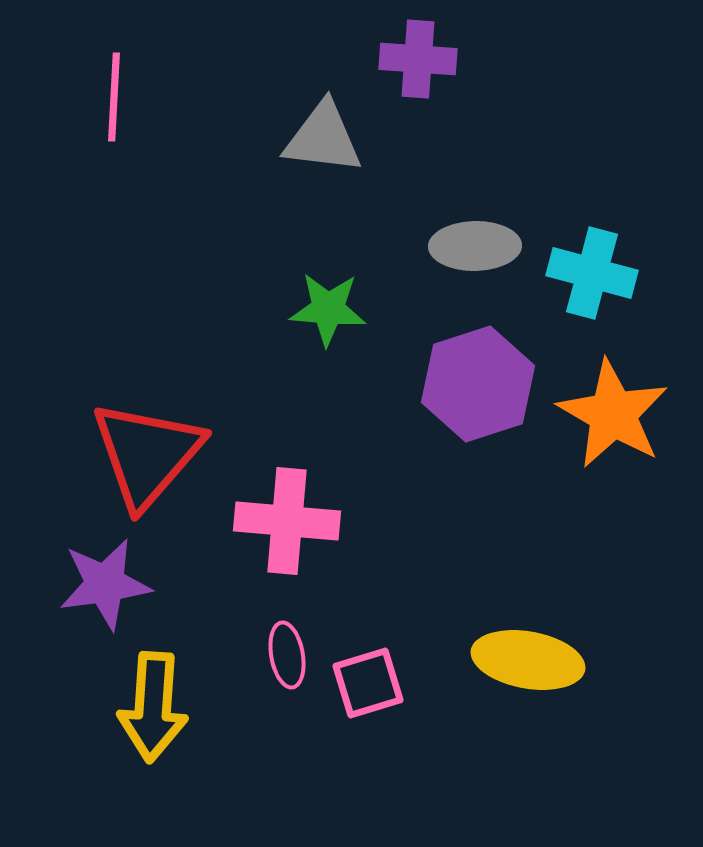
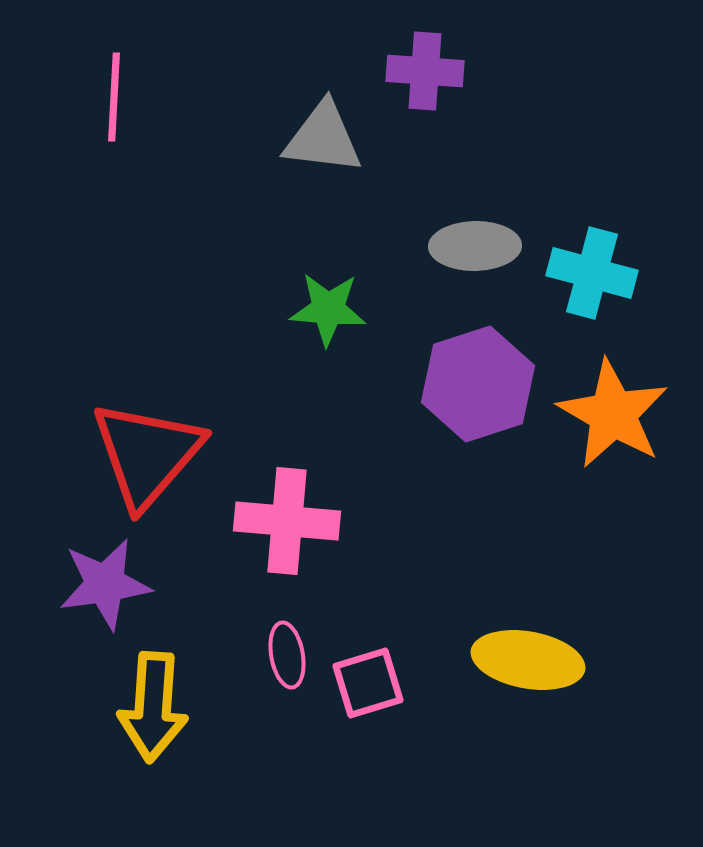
purple cross: moved 7 px right, 12 px down
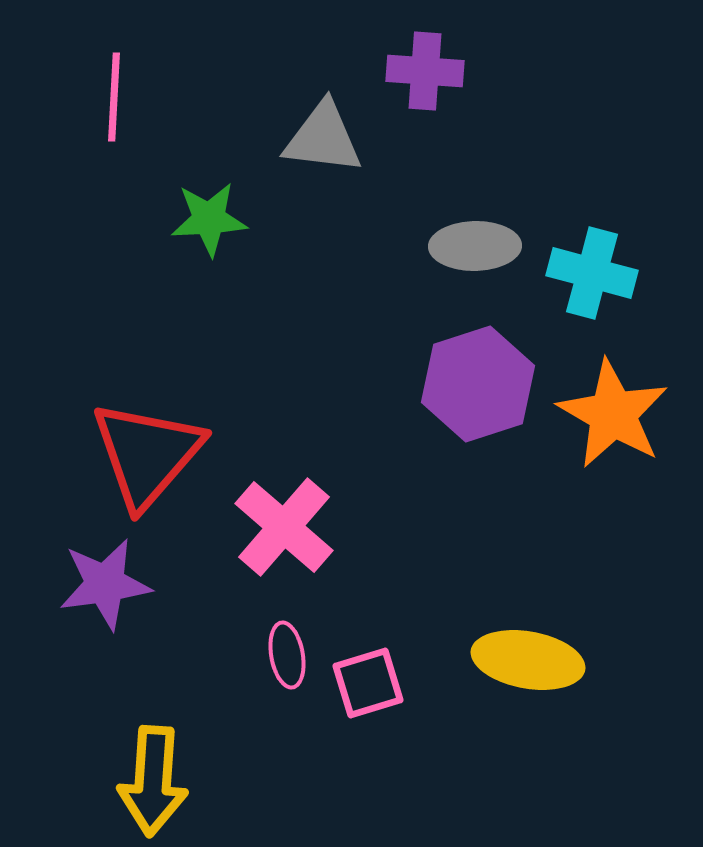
green star: moved 119 px left, 90 px up; rotated 8 degrees counterclockwise
pink cross: moved 3 px left, 6 px down; rotated 36 degrees clockwise
yellow arrow: moved 74 px down
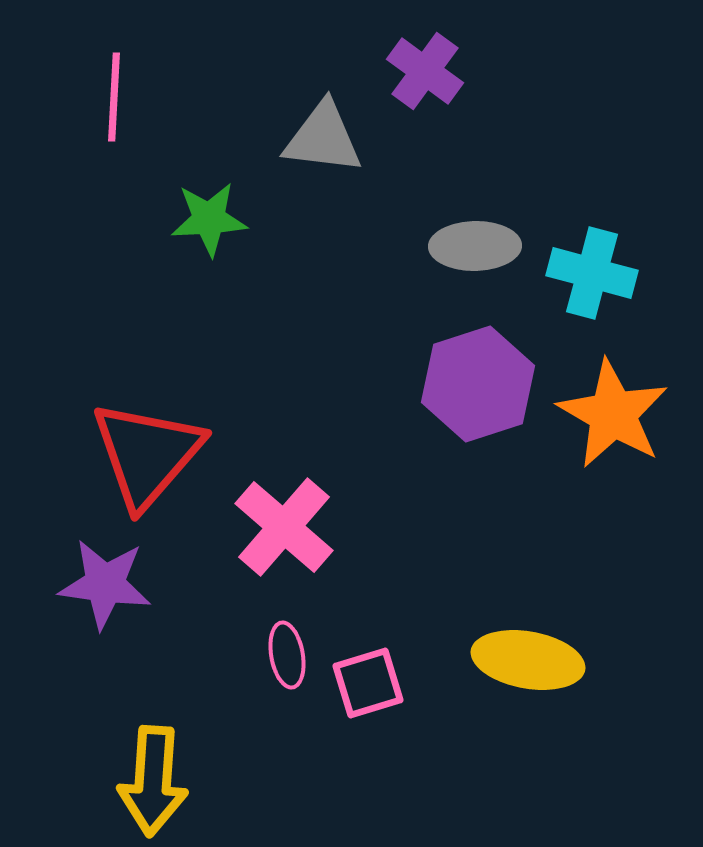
purple cross: rotated 32 degrees clockwise
purple star: rotated 16 degrees clockwise
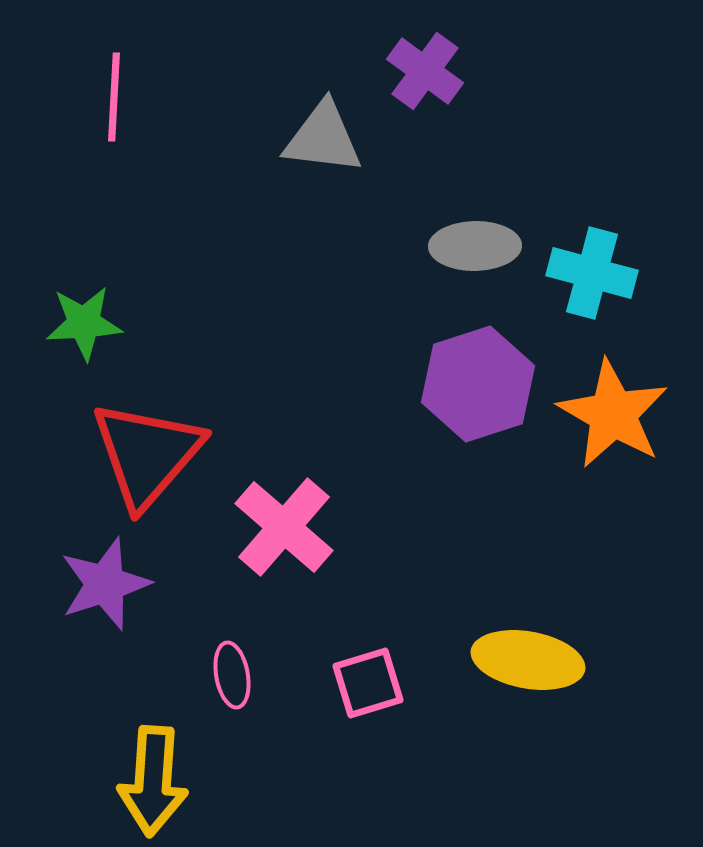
green star: moved 125 px left, 104 px down
purple star: rotated 26 degrees counterclockwise
pink ellipse: moved 55 px left, 20 px down
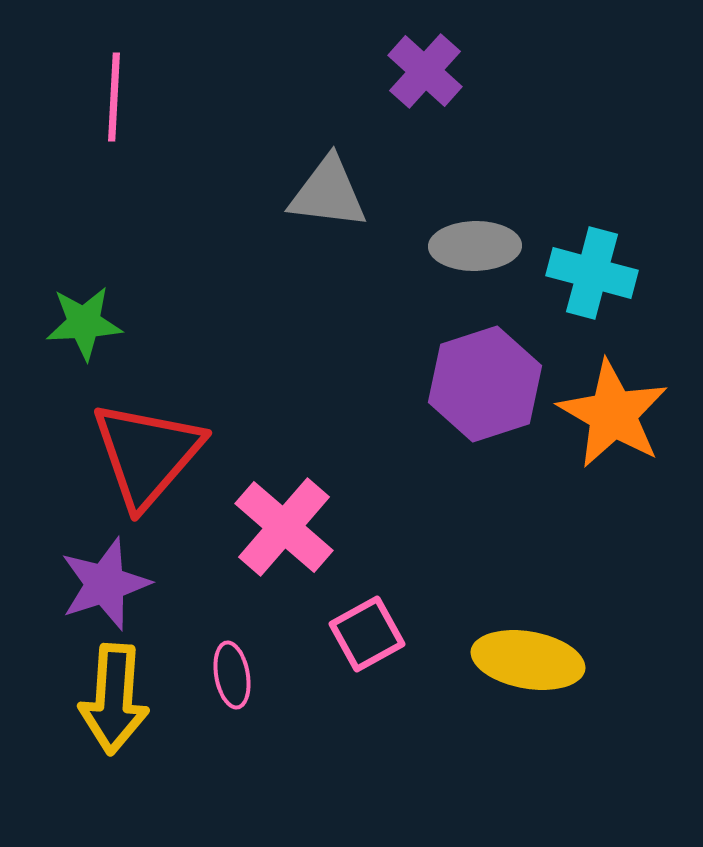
purple cross: rotated 6 degrees clockwise
gray triangle: moved 5 px right, 55 px down
purple hexagon: moved 7 px right
pink square: moved 1 px left, 49 px up; rotated 12 degrees counterclockwise
yellow arrow: moved 39 px left, 82 px up
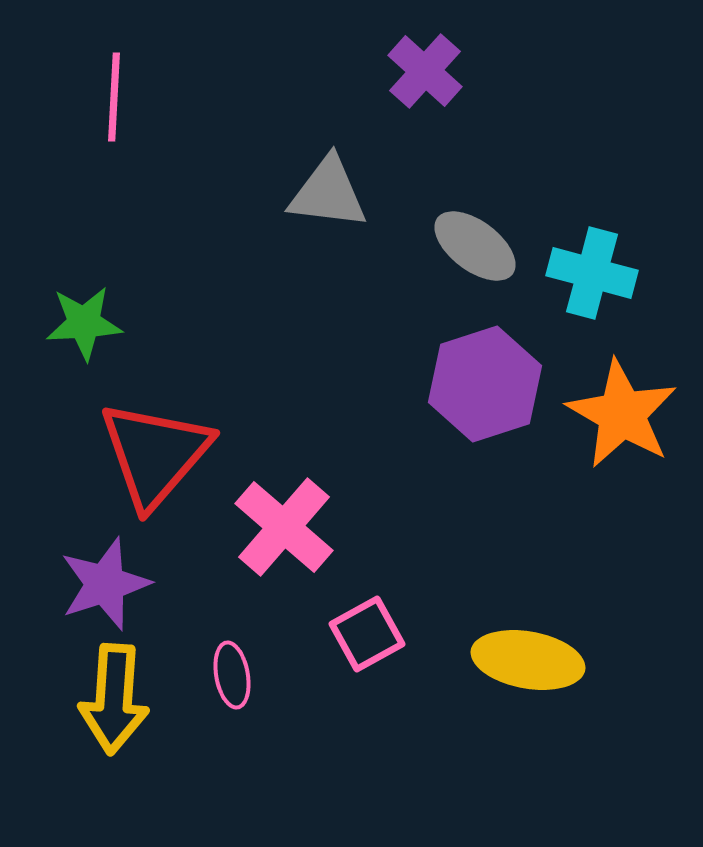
gray ellipse: rotated 38 degrees clockwise
orange star: moved 9 px right
red triangle: moved 8 px right
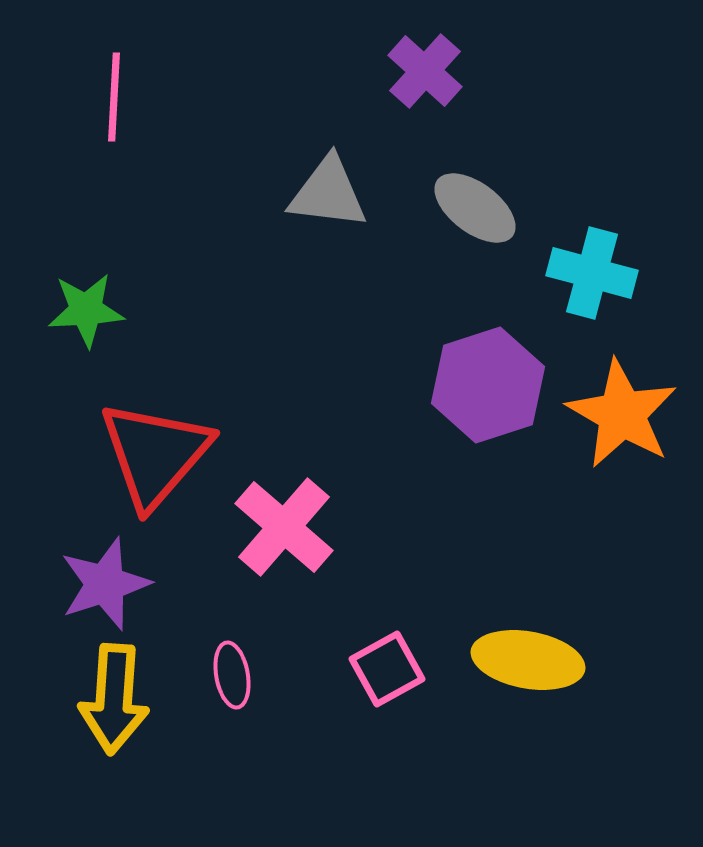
gray ellipse: moved 38 px up
green star: moved 2 px right, 13 px up
purple hexagon: moved 3 px right, 1 px down
pink square: moved 20 px right, 35 px down
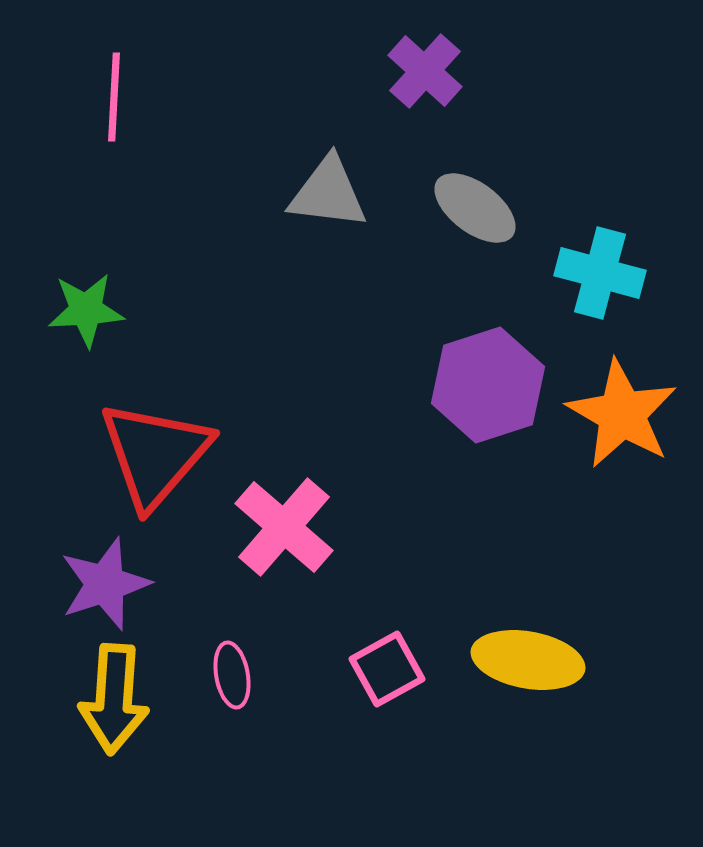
cyan cross: moved 8 px right
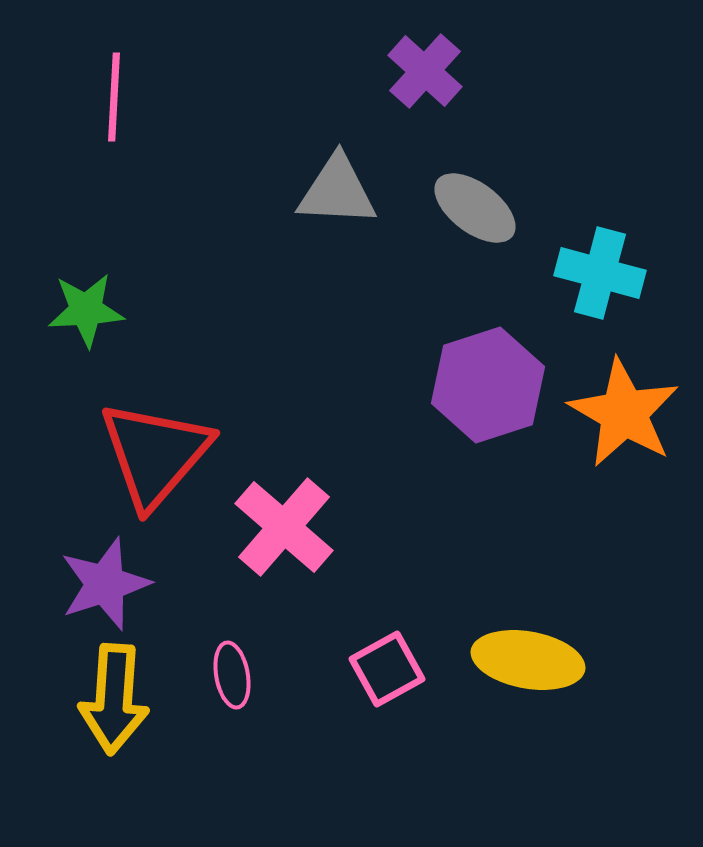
gray triangle: moved 9 px right, 2 px up; rotated 4 degrees counterclockwise
orange star: moved 2 px right, 1 px up
